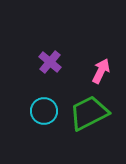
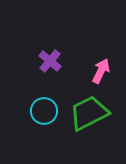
purple cross: moved 1 px up
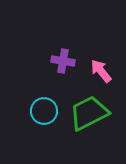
purple cross: moved 13 px right; rotated 30 degrees counterclockwise
pink arrow: rotated 65 degrees counterclockwise
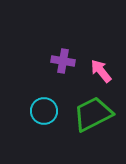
green trapezoid: moved 4 px right, 1 px down
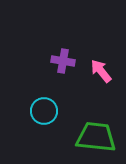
green trapezoid: moved 3 px right, 23 px down; rotated 33 degrees clockwise
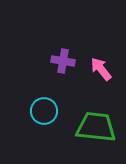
pink arrow: moved 2 px up
green trapezoid: moved 10 px up
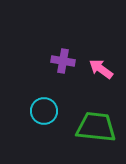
pink arrow: rotated 15 degrees counterclockwise
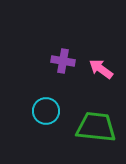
cyan circle: moved 2 px right
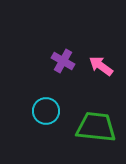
purple cross: rotated 20 degrees clockwise
pink arrow: moved 3 px up
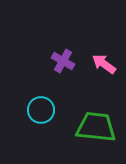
pink arrow: moved 3 px right, 2 px up
cyan circle: moved 5 px left, 1 px up
